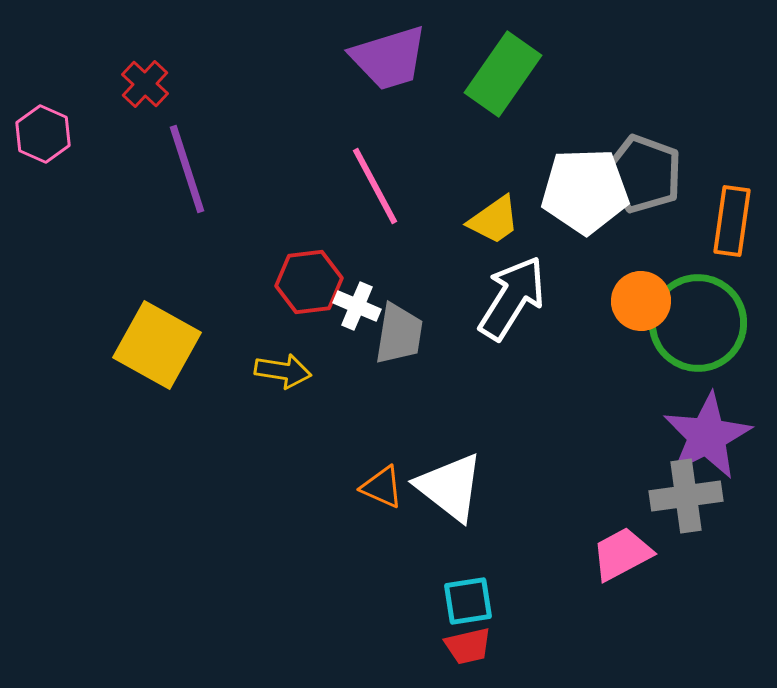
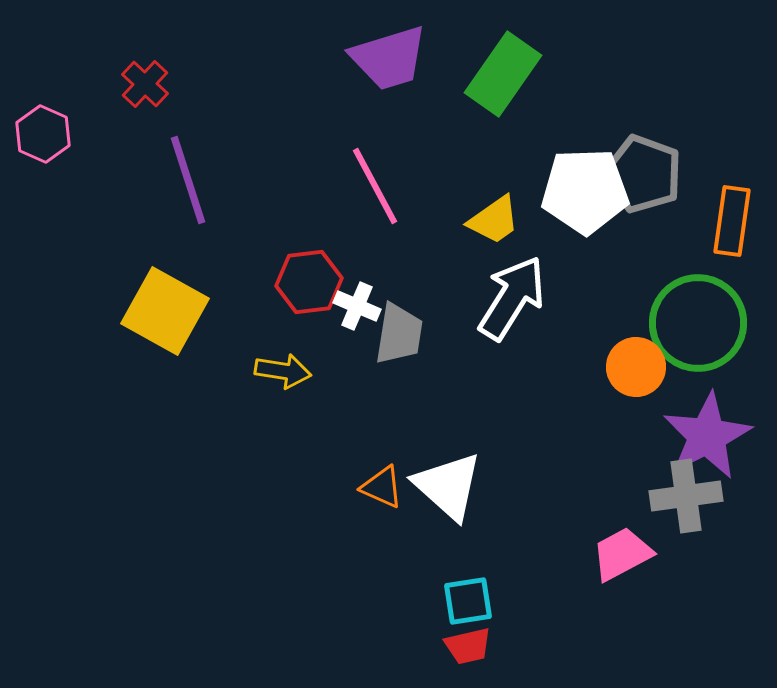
purple line: moved 1 px right, 11 px down
orange circle: moved 5 px left, 66 px down
yellow square: moved 8 px right, 34 px up
white triangle: moved 2 px left, 1 px up; rotated 4 degrees clockwise
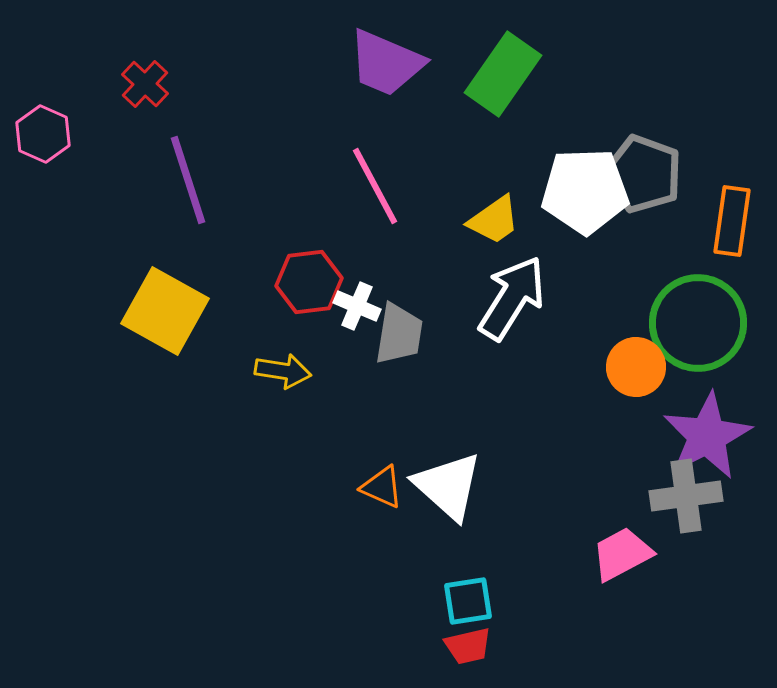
purple trapezoid: moved 3 px left, 5 px down; rotated 40 degrees clockwise
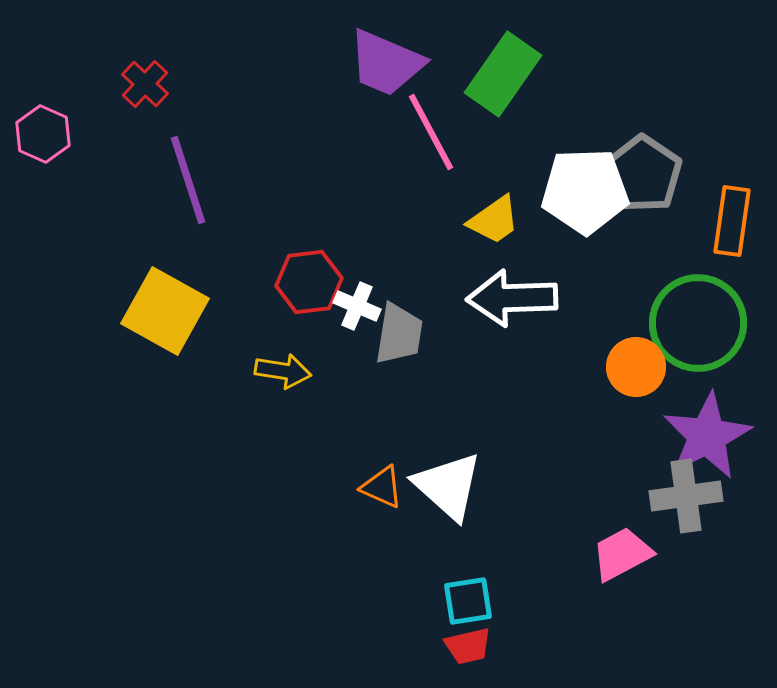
gray pentagon: rotated 14 degrees clockwise
pink line: moved 56 px right, 54 px up
white arrow: rotated 124 degrees counterclockwise
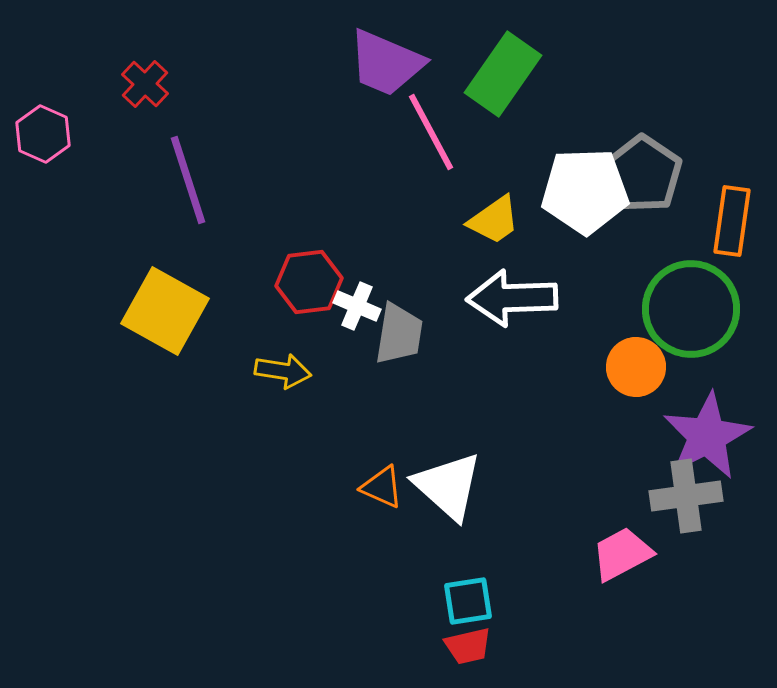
green circle: moved 7 px left, 14 px up
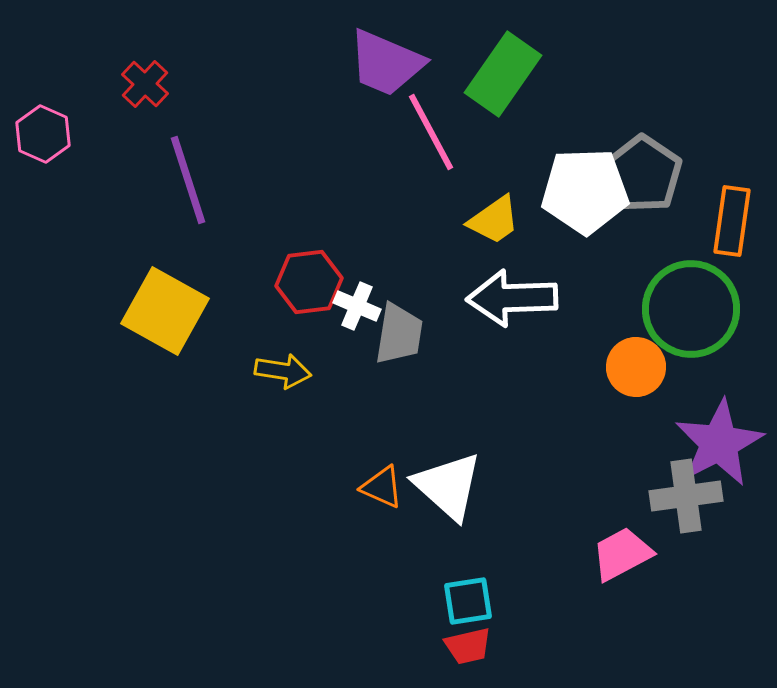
purple star: moved 12 px right, 7 px down
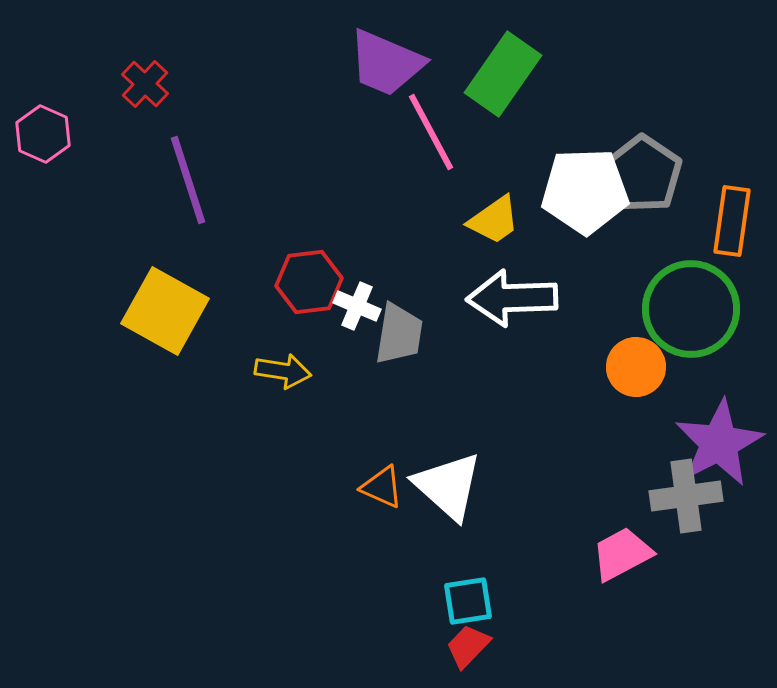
red trapezoid: rotated 147 degrees clockwise
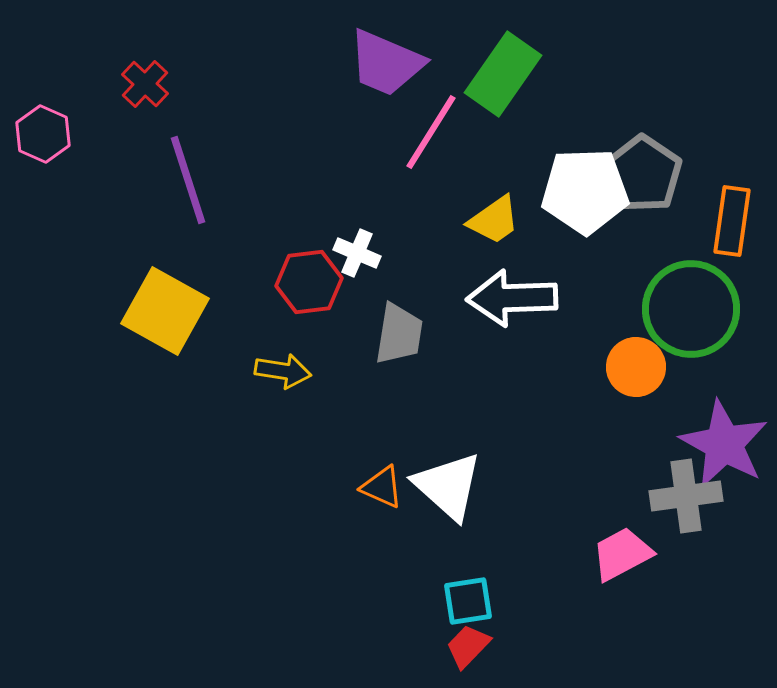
pink line: rotated 60 degrees clockwise
white cross: moved 53 px up
purple star: moved 5 px right, 1 px down; rotated 16 degrees counterclockwise
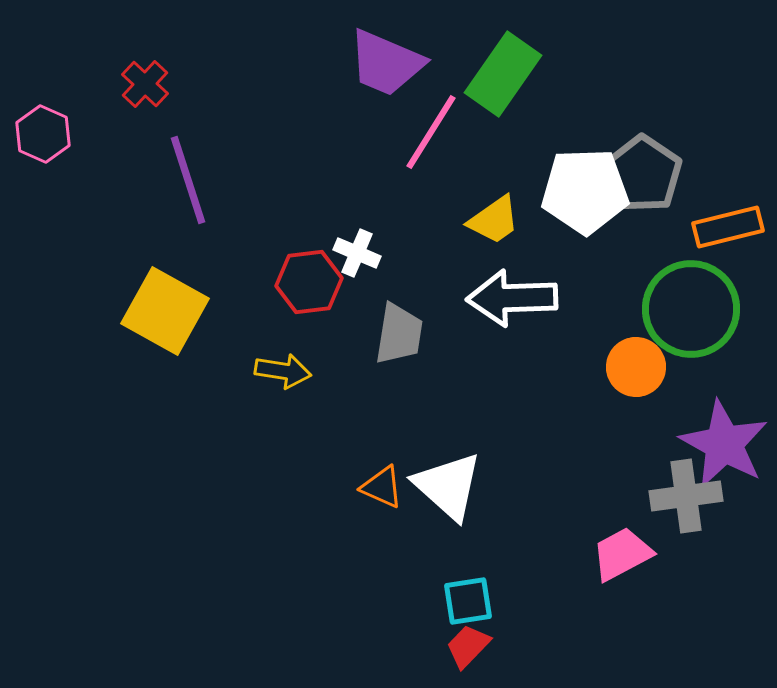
orange rectangle: moved 4 px left, 6 px down; rotated 68 degrees clockwise
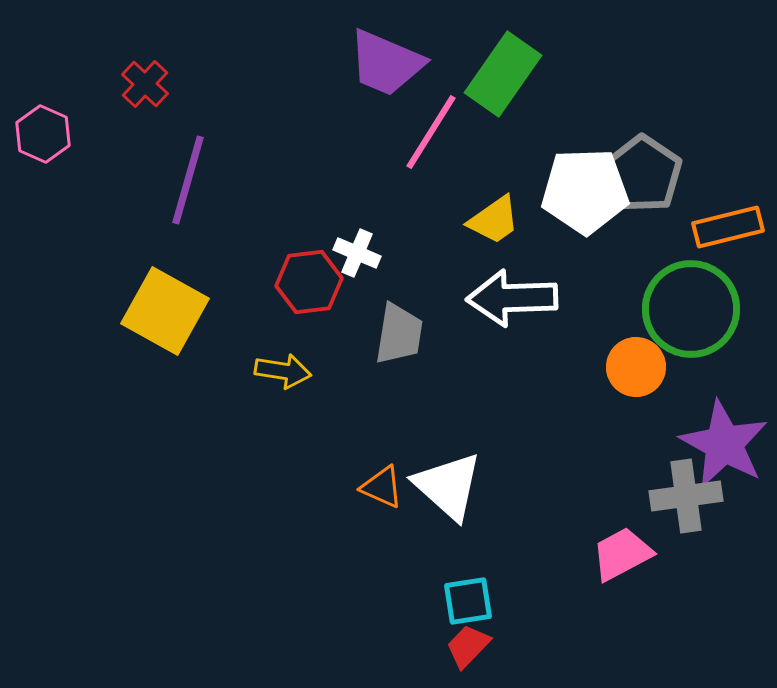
purple line: rotated 34 degrees clockwise
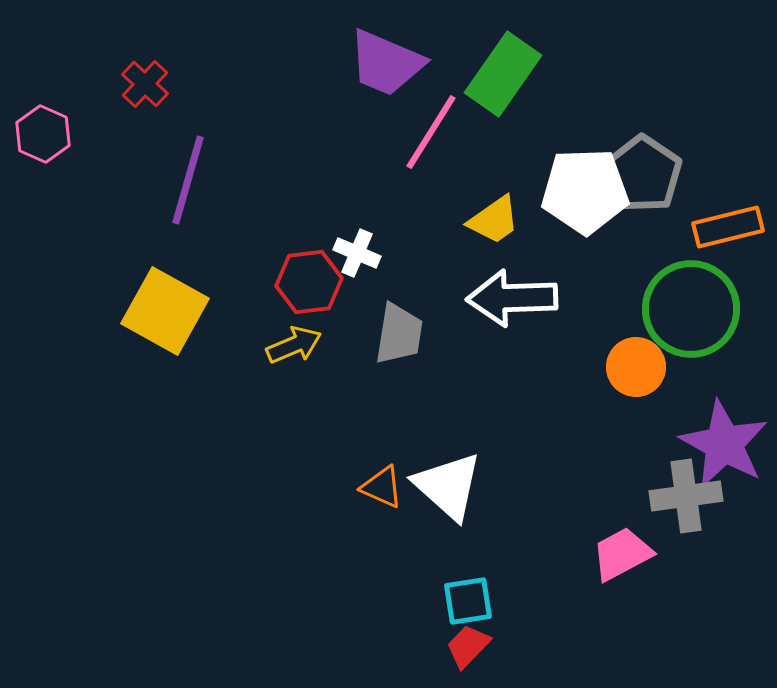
yellow arrow: moved 11 px right, 26 px up; rotated 32 degrees counterclockwise
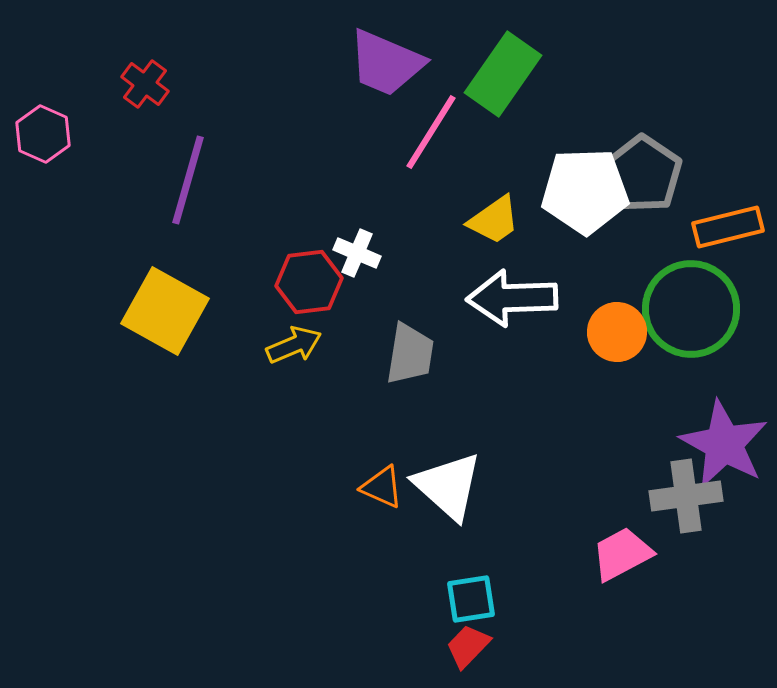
red cross: rotated 6 degrees counterclockwise
gray trapezoid: moved 11 px right, 20 px down
orange circle: moved 19 px left, 35 px up
cyan square: moved 3 px right, 2 px up
